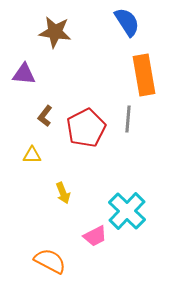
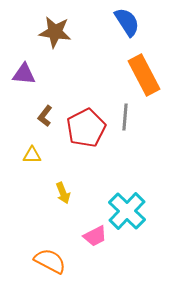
orange rectangle: rotated 18 degrees counterclockwise
gray line: moved 3 px left, 2 px up
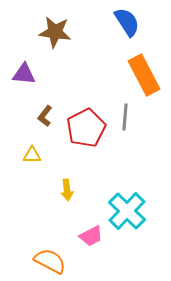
yellow arrow: moved 4 px right, 3 px up; rotated 15 degrees clockwise
pink trapezoid: moved 4 px left
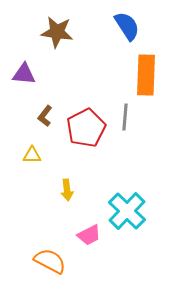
blue semicircle: moved 4 px down
brown star: moved 2 px right
orange rectangle: moved 2 px right; rotated 30 degrees clockwise
pink trapezoid: moved 2 px left, 1 px up
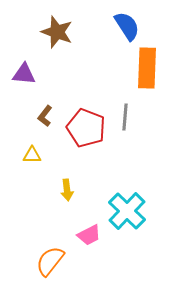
brown star: rotated 12 degrees clockwise
orange rectangle: moved 1 px right, 7 px up
red pentagon: rotated 24 degrees counterclockwise
orange semicircle: rotated 80 degrees counterclockwise
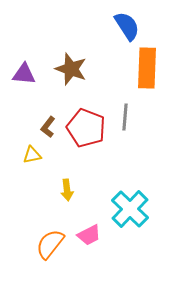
brown star: moved 14 px right, 37 px down
brown L-shape: moved 3 px right, 11 px down
yellow triangle: rotated 12 degrees counterclockwise
cyan cross: moved 3 px right, 2 px up
orange semicircle: moved 17 px up
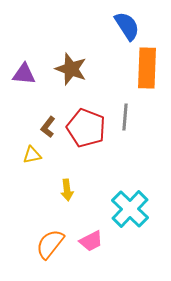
pink trapezoid: moved 2 px right, 6 px down
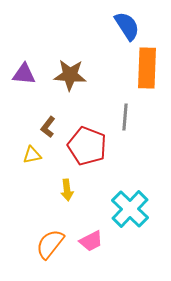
brown star: moved 1 px left, 6 px down; rotated 16 degrees counterclockwise
red pentagon: moved 1 px right, 18 px down
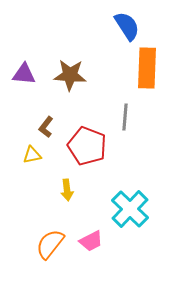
brown L-shape: moved 2 px left
